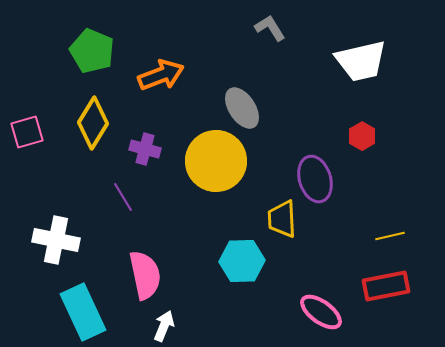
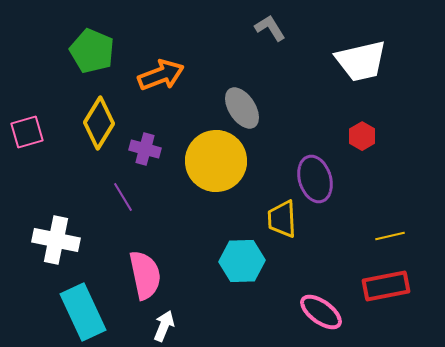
yellow diamond: moved 6 px right
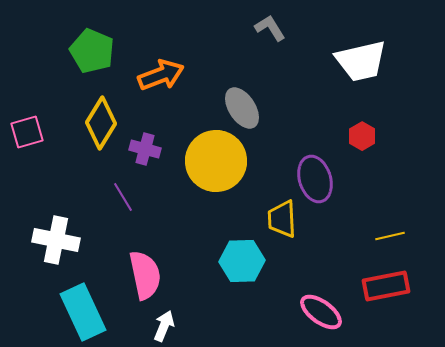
yellow diamond: moved 2 px right
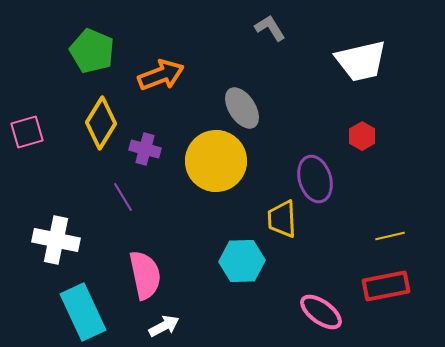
white arrow: rotated 40 degrees clockwise
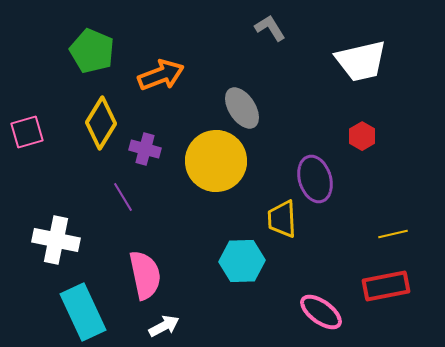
yellow line: moved 3 px right, 2 px up
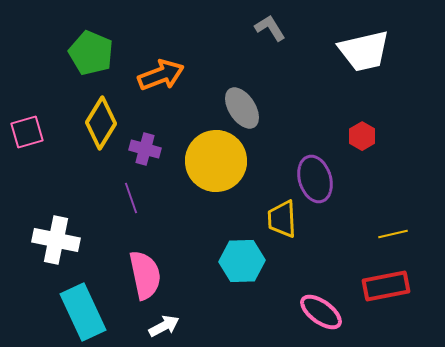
green pentagon: moved 1 px left, 2 px down
white trapezoid: moved 3 px right, 10 px up
purple line: moved 8 px right, 1 px down; rotated 12 degrees clockwise
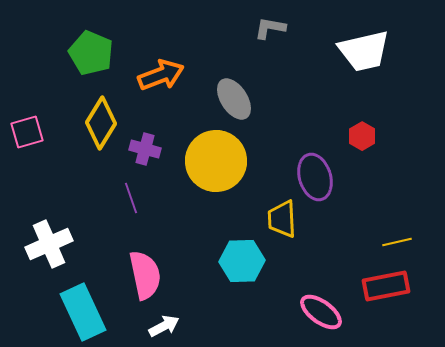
gray L-shape: rotated 48 degrees counterclockwise
gray ellipse: moved 8 px left, 9 px up
purple ellipse: moved 2 px up
yellow line: moved 4 px right, 8 px down
white cross: moved 7 px left, 4 px down; rotated 36 degrees counterclockwise
